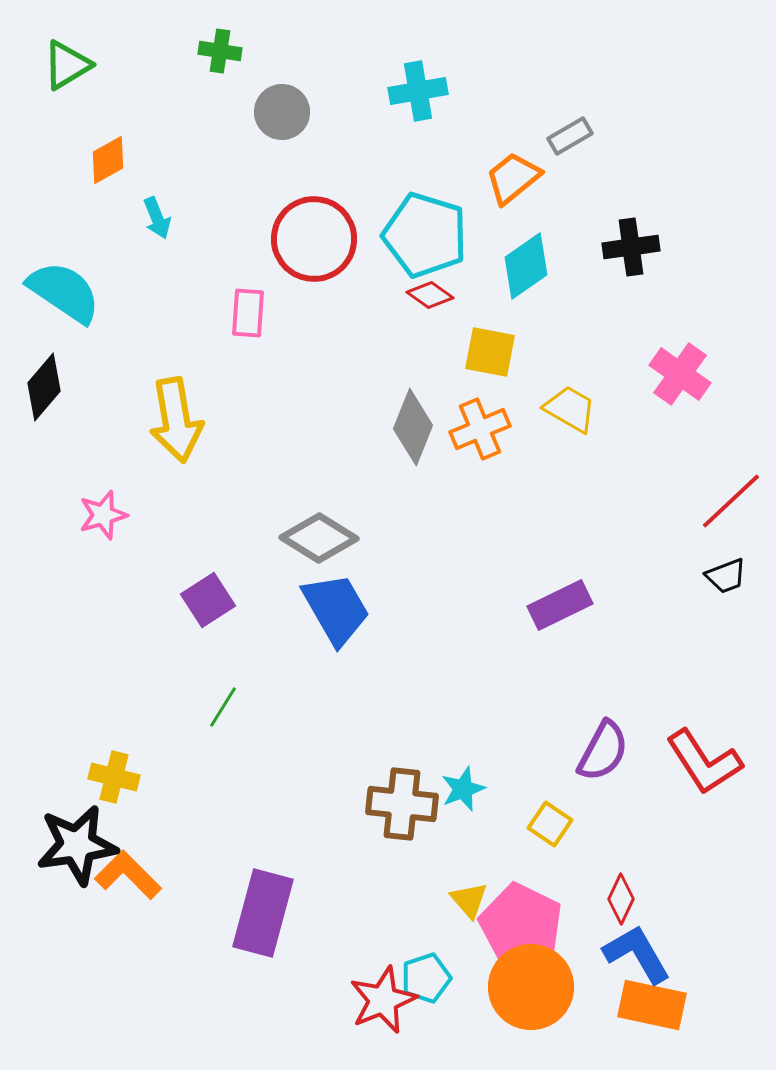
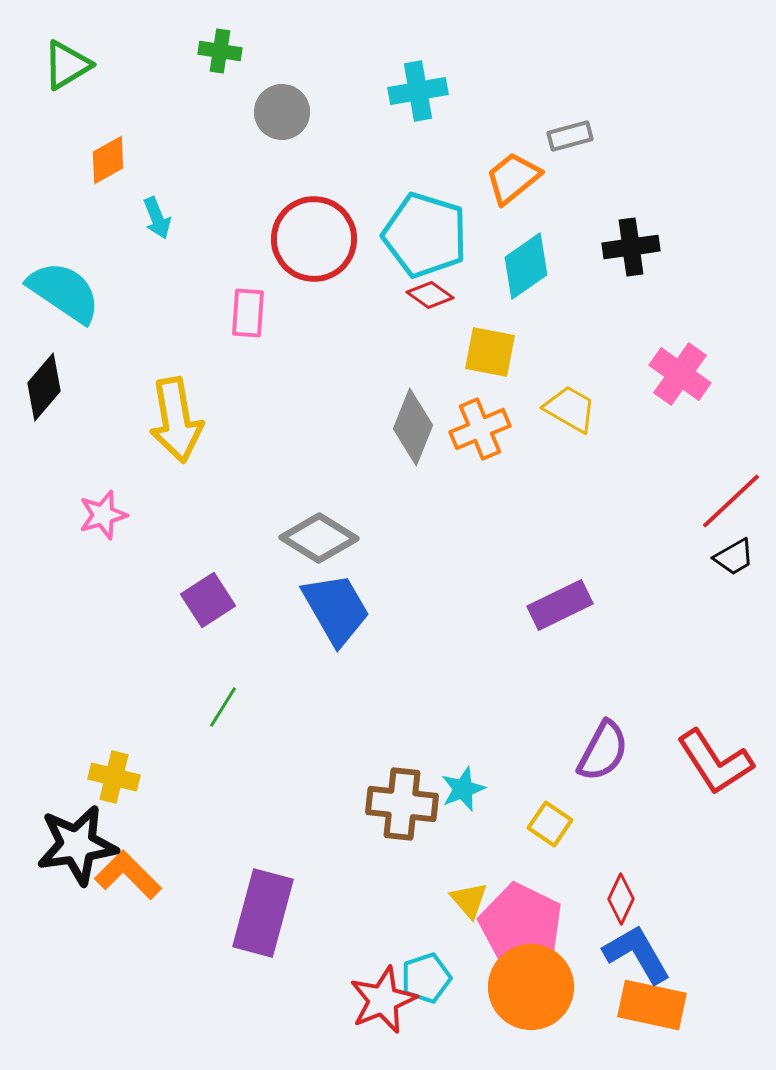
gray rectangle at (570, 136): rotated 15 degrees clockwise
black trapezoid at (726, 576): moved 8 px right, 19 px up; rotated 9 degrees counterclockwise
red L-shape at (704, 762): moved 11 px right
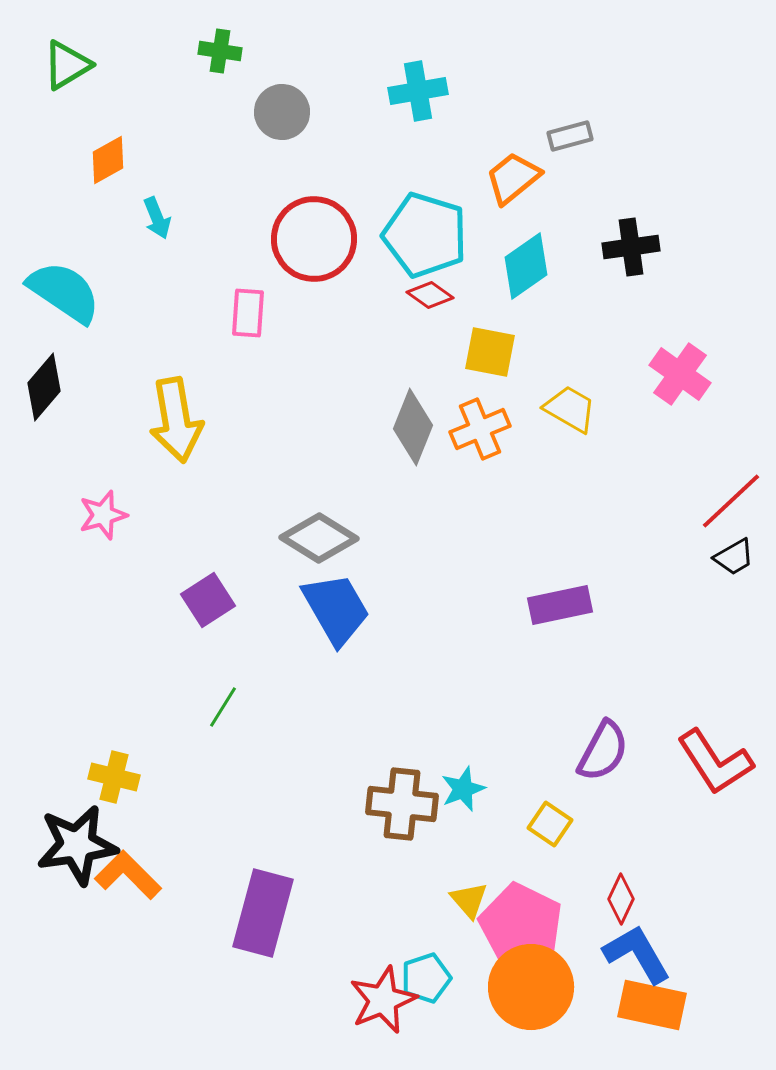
purple rectangle at (560, 605): rotated 14 degrees clockwise
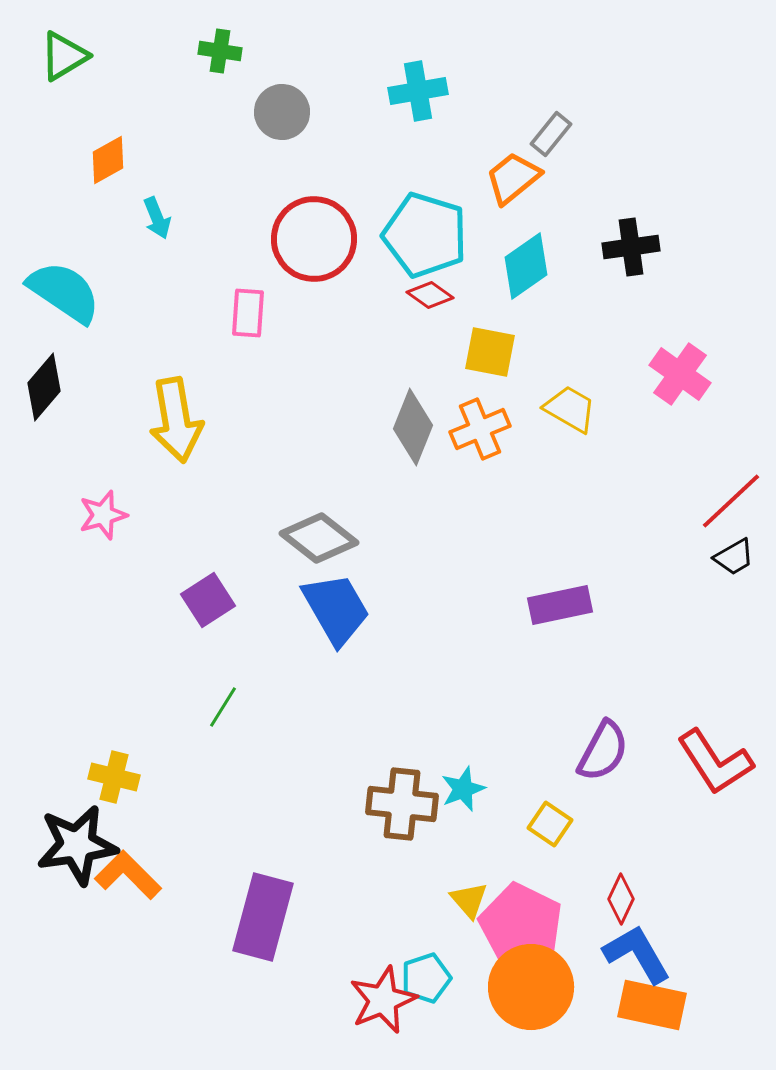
green triangle at (67, 65): moved 3 px left, 9 px up
gray rectangle at (570, 136): moved 19 px left, 2 px up; rotated 36 degrees counterclockwise
gray diamond at (319, 538): rotated 6 degrees clockwise
purple rectangle at (263, 913): moved 4 px down
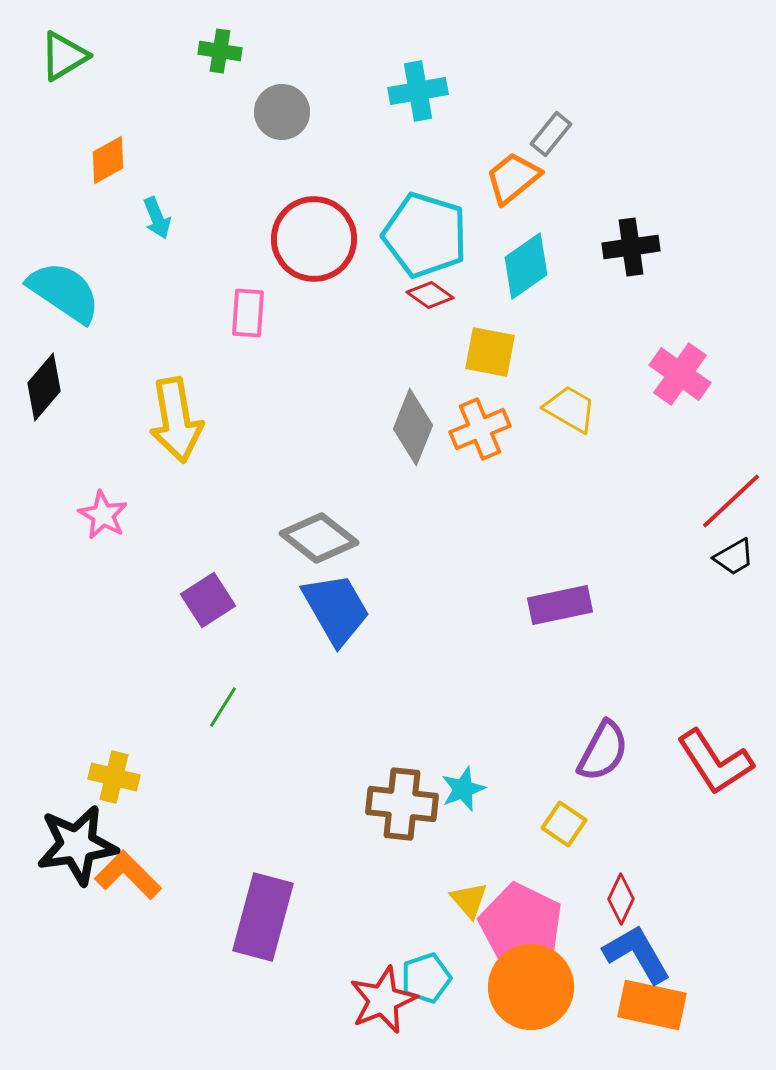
pink star at (103, 515): rotated 27 degrees counterclockwise
yellow square at (550, 824): moved 14 px right
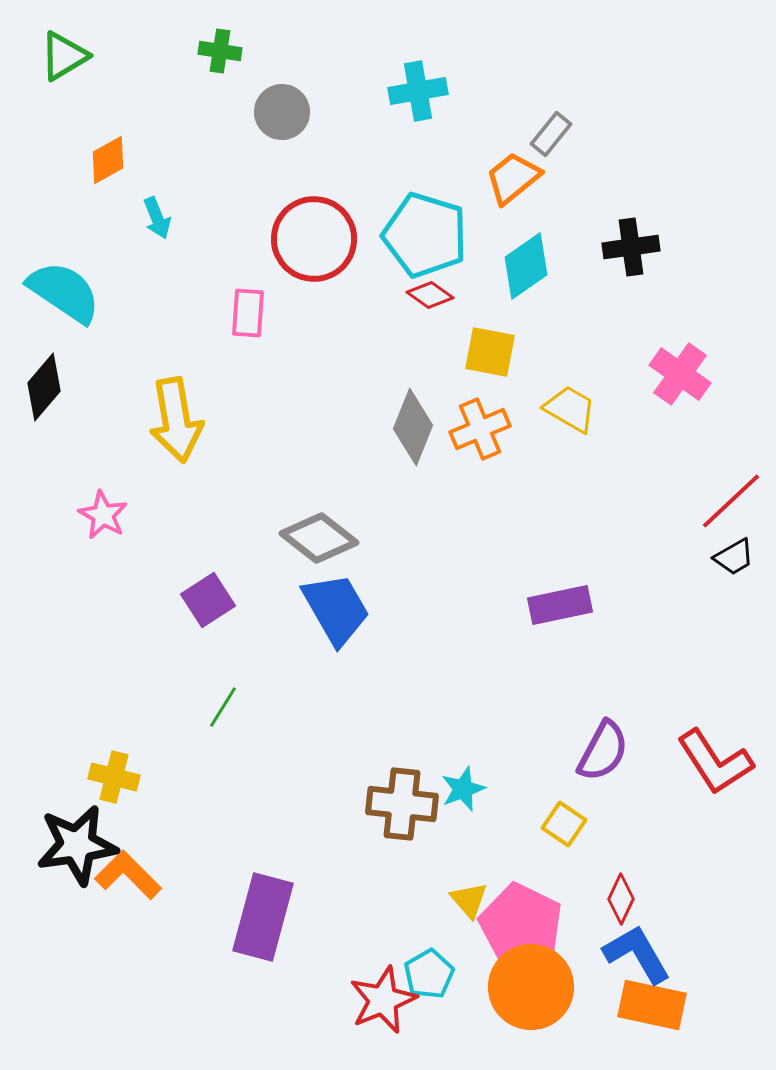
cyan pentagon at (426, 978): moved 3 px right, 4 px up; rotated 12 degrees counterclockwise
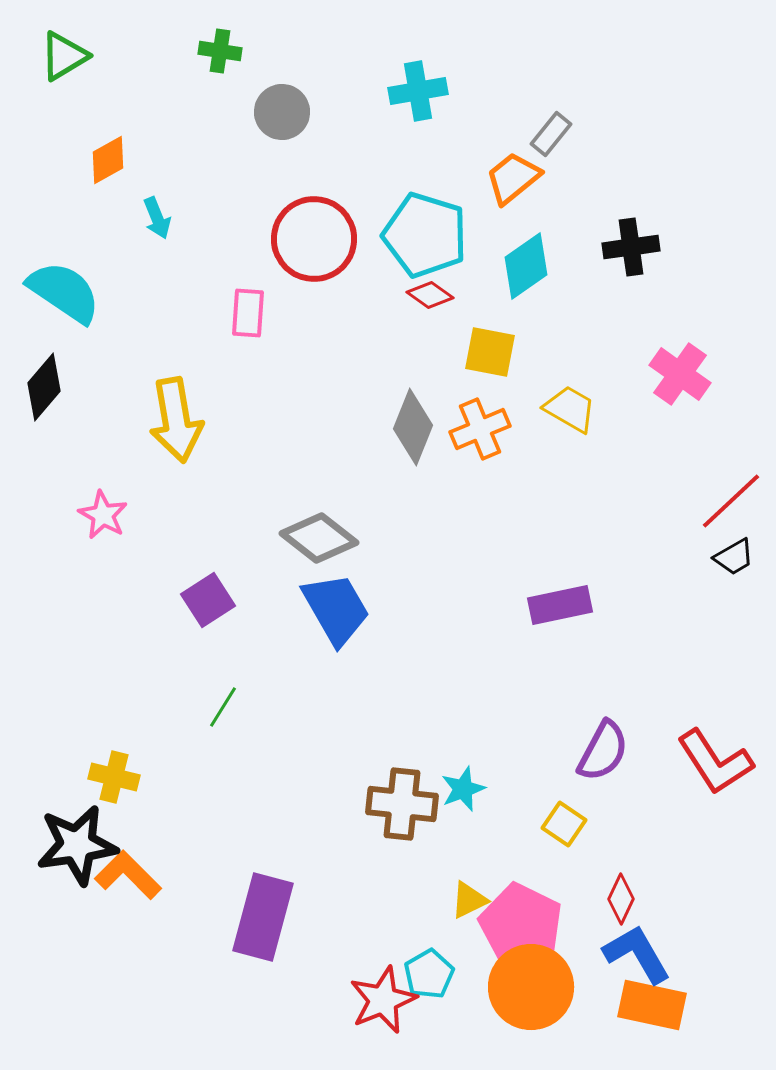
yellow triangle at (469, 900): rotated 45 degrees clockwise
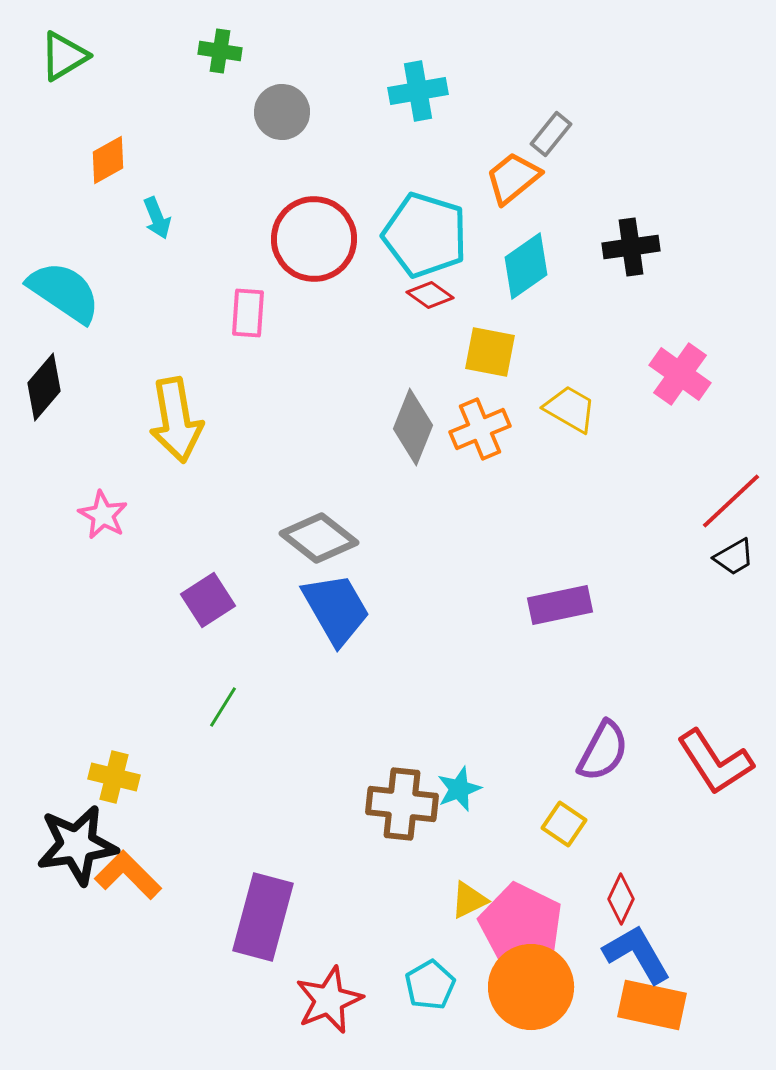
cyan star at (463, 789): moved 4 px left
cyan pentagon at (429, 974): moved 1 px right, 11 px down
red star at (383, 1000): moved 54 px left
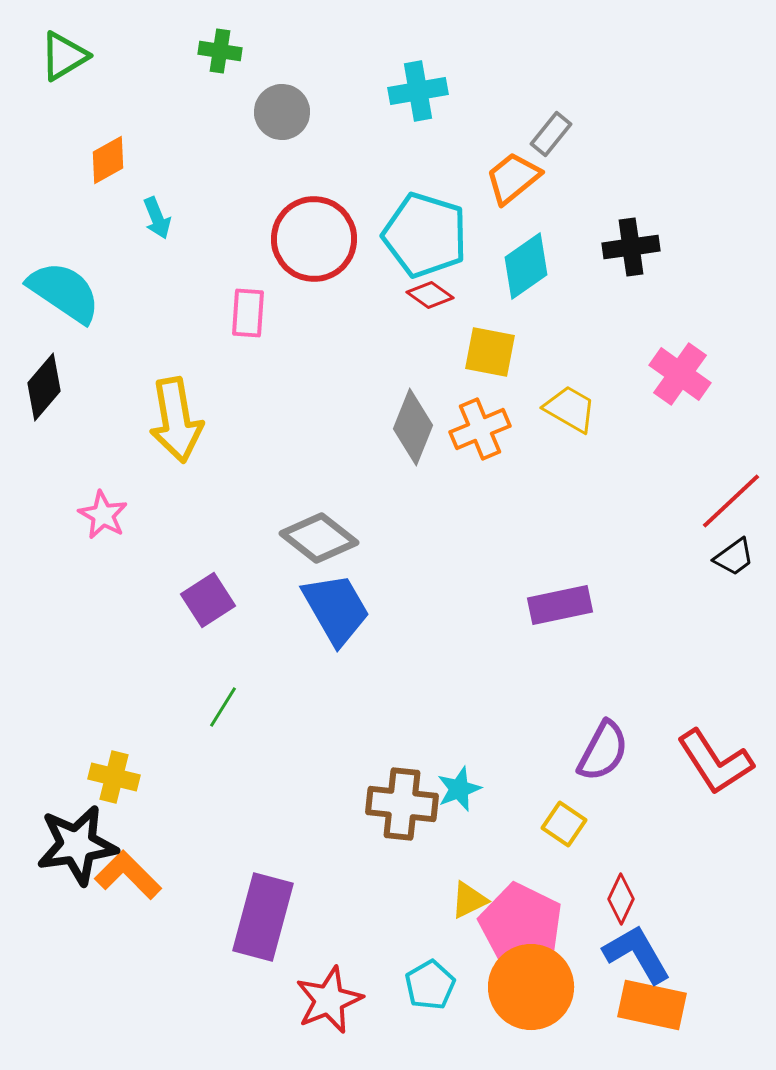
black trapezoid at (734, 557): rotated 6 degrees counterclockwise
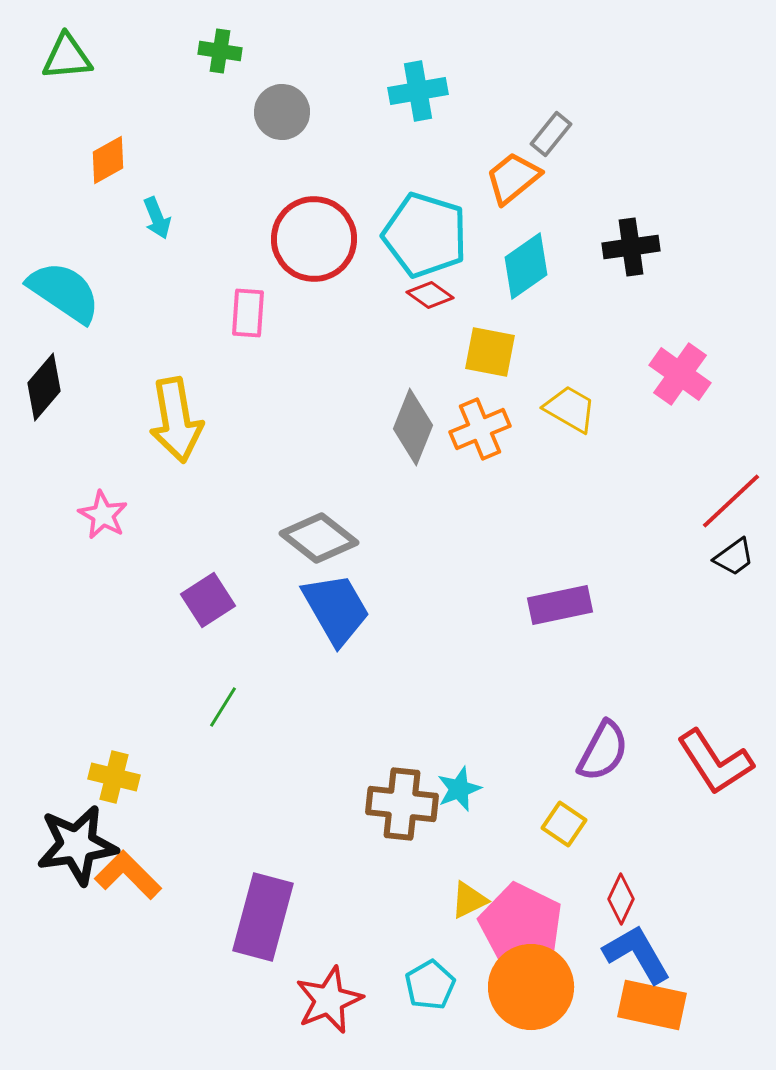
green triangle at (64, 56): moved 3 px right, 1 px down; rotated 26 degrees clockwise
